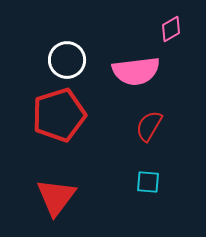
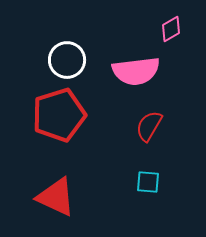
red triangle: rotated 42 degrees counterclockwise
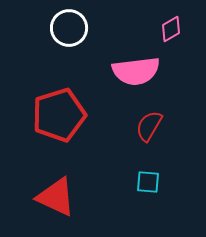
white circle: moved 2 px right, 32 px up
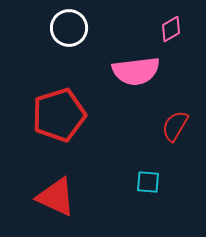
red semicircle: moved 26 px right
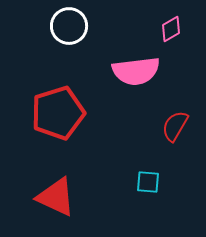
white circle: moved 2 px up
red pentagon: moved 1 px left, 2 px up
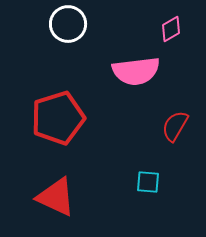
white circle: moved 1 px left, 2 px up
red pentagon: moved 5 px down
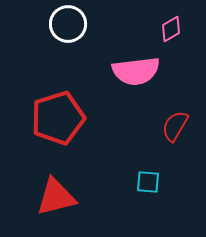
red triangle: rotated 39 degrees counterclockwise
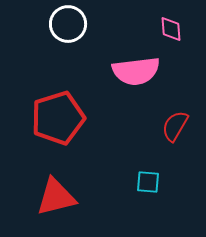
pink diamond: rotated 64 degrees counterclockwise
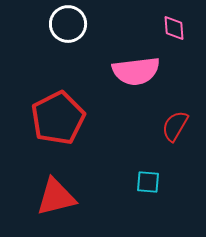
pink diamond: moved 3 px right, 1 px up
red pentagon: rotated 10 degrees counterclockwise
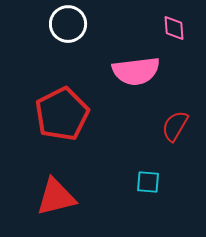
red pentagon: moved 4 px right, 4 px up
